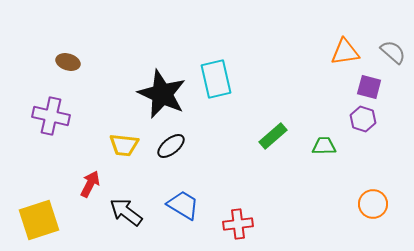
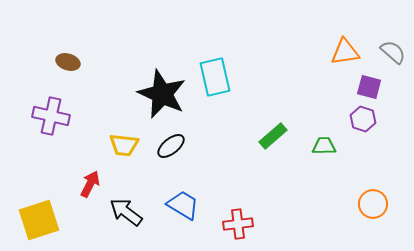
cyan rectangle: moved 1 px left, 2 px up
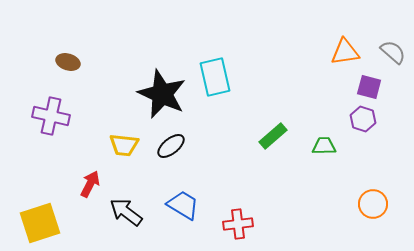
yellow square: moved 1 px right, 3 px down
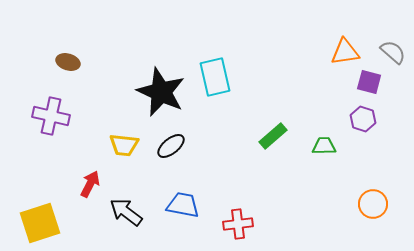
purple square: moved 5 px up
black star: moved 1 px left, 2 px up
blue trapezoid: rotated 20 degrees counterclockwise
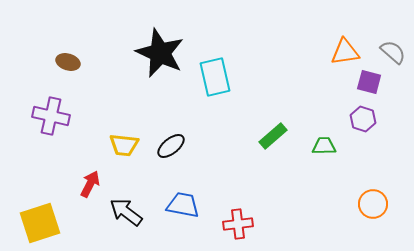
black star: moved 1 px left, 39 px up
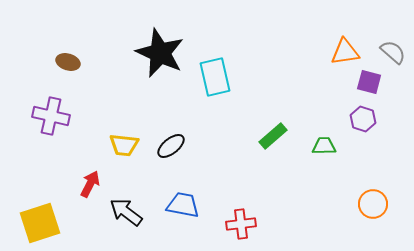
red cross: moved 3 px right
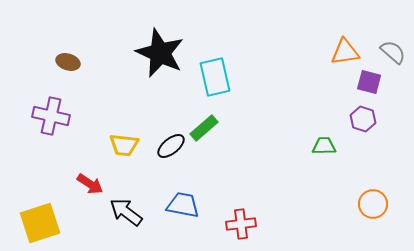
green rectangle: moved 69 px left, 8 px up
red arrow: rotated 96 degrees clockwise
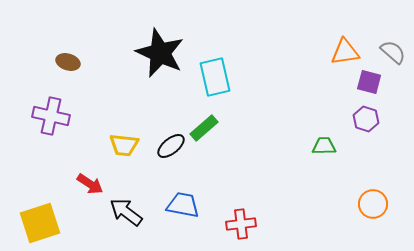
purple hexagon: moved 3 px right
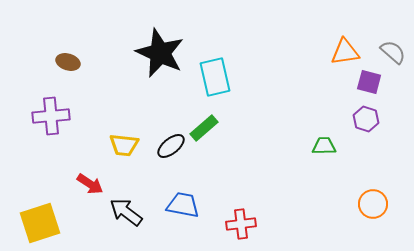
purple cross: rotated 18 degrees counterclockwise
